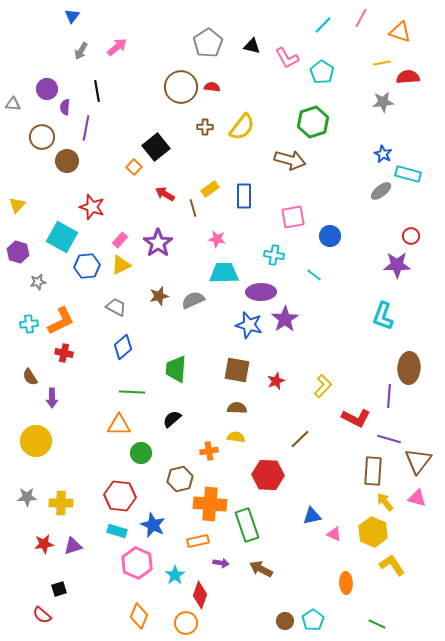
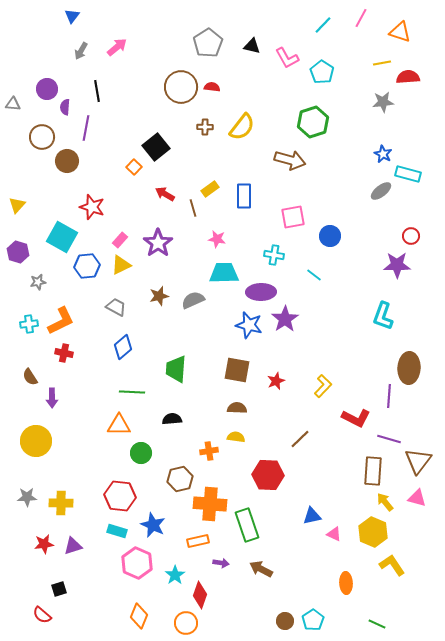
black semicircle at (172, 419): rotated 36 degrees clockwise
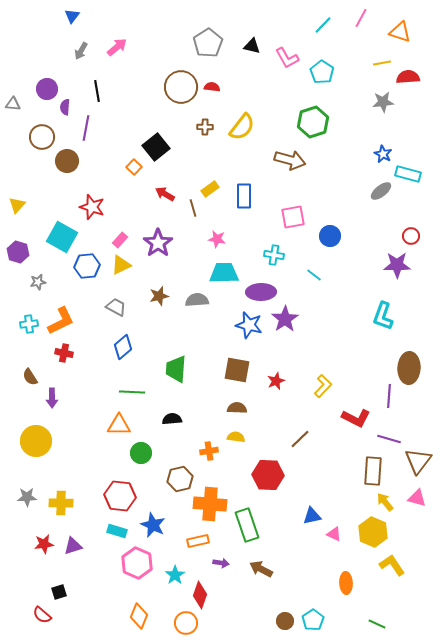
gray semicircle at (193, 300): moved 4 px right; rotated 20 degrees clockwise
black square at (59, 589): moved 3 px down
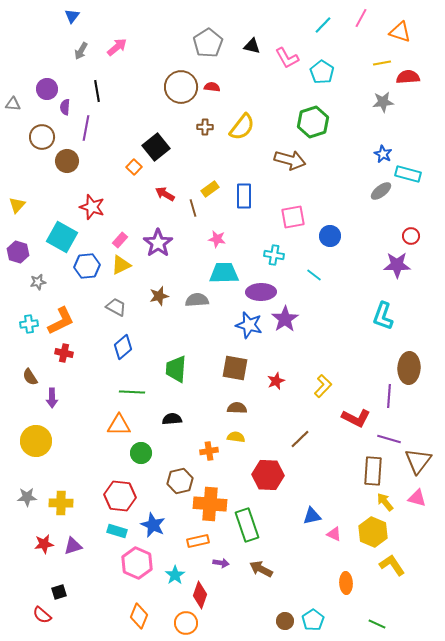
brown square at (237, 370): moved 2 px left, 2 px up
brown hexagon at (180, 479): moved 2 px down
